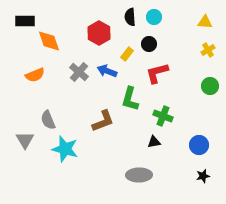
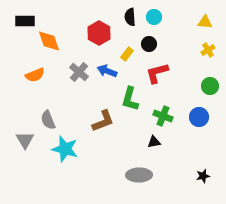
blue circle: moved 28 px up
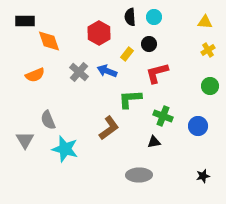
green L-shape: rotated 70 degrees clockwise
blue circle: moved 1 px left, 9 px down
brown L-shape: moved 6 px right, 7 px down; rotated 15 degrees counterclockwise
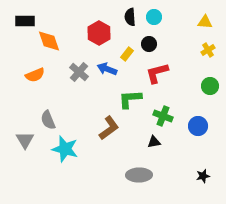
blue arrow: moved 2 px up
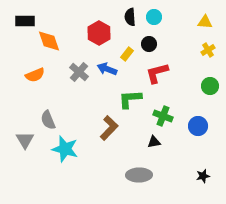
brown L-shape: rotated 10 degrees counterclockwise
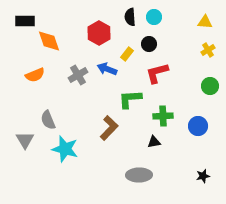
gray cross: moved 1 px left, 3 px down; rotated 18 degrees clockwise
green cross: rotated 24 degrees counterclockwise
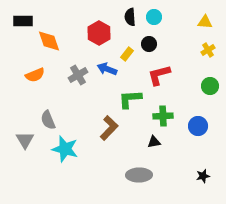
black rectangle: moved 2 px left
red L-shape: moved 2 px right, 2 px down
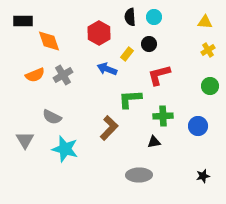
gray cross: moved 15 px left
gray semicircle: moved 4 px right, 3 px up; rotated 42 degrees counterclockwise
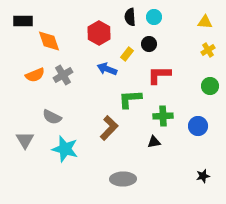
red L-shape: rotated 15 degrees clockwise
gray ellipse: moved 16 px left, 4 px down
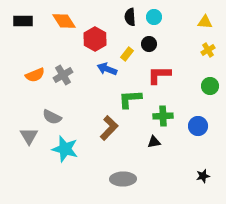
red hexagon: moved 4 px left, 6 px down
orange diamond: moved 15 px right, 20 px up; rotated 15 degrees counterclockwise
gray triangle: moved 4 px right, 4 px up
